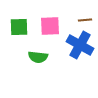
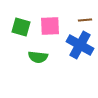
green square: moved 2 px right; rotated 18 degrees clockwise
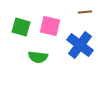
brown line: moved 8 px up
pink square: rotated 15 degrees clockwise
blue cross: rotated 8 degrees clockwise
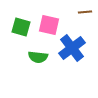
pink square: moved 1 px left, 1 px up
blue cross: moved 8 px left, 3 px down; rotated 16 degrees clockwise
